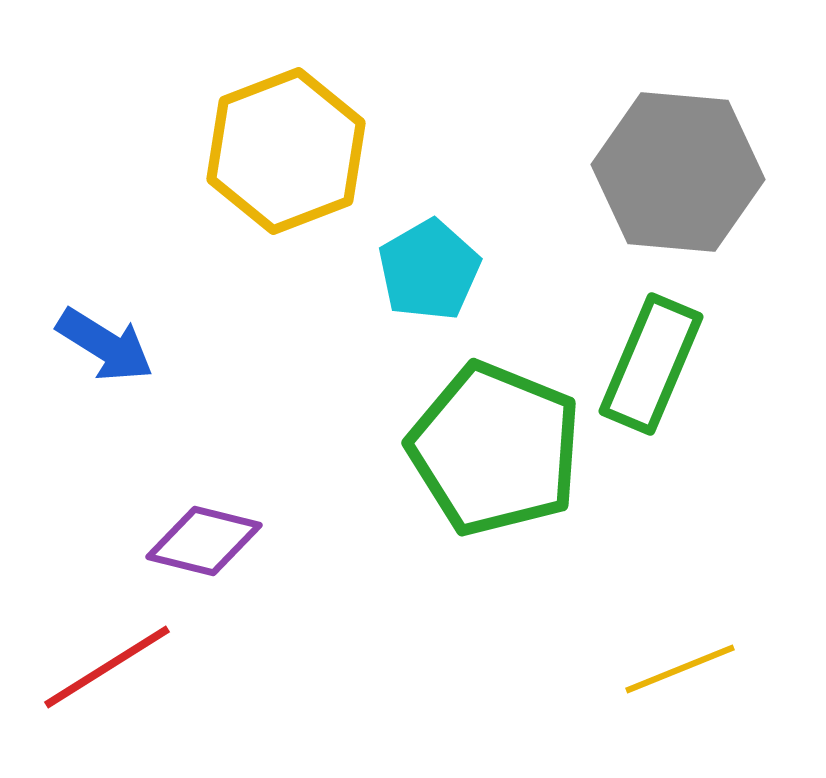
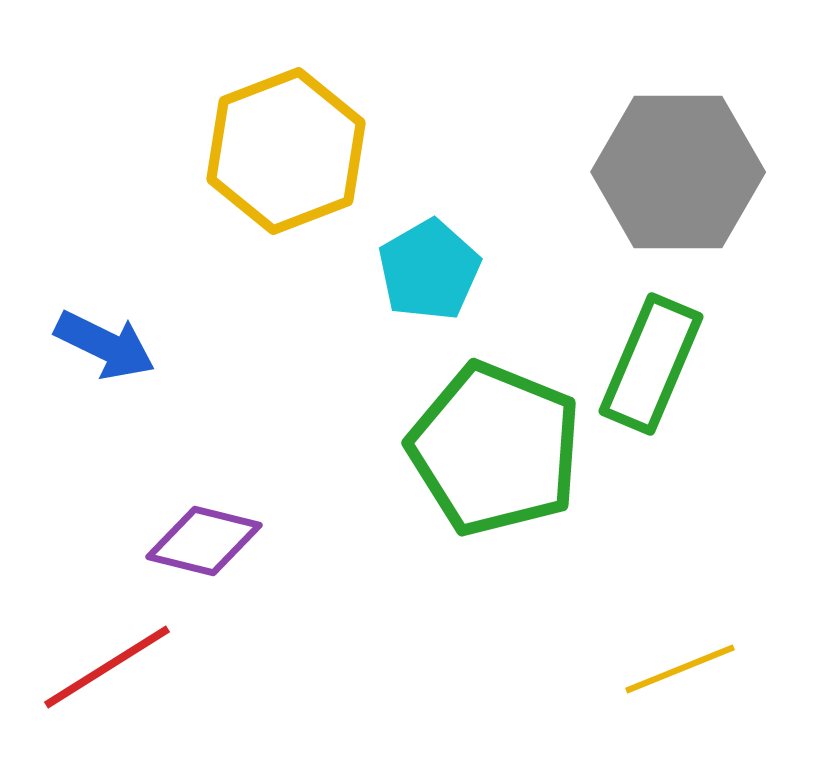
gray hexagon: rotated 5 degrees counterclockwise
blue arrow: rotated 6 degrees counterclockwise
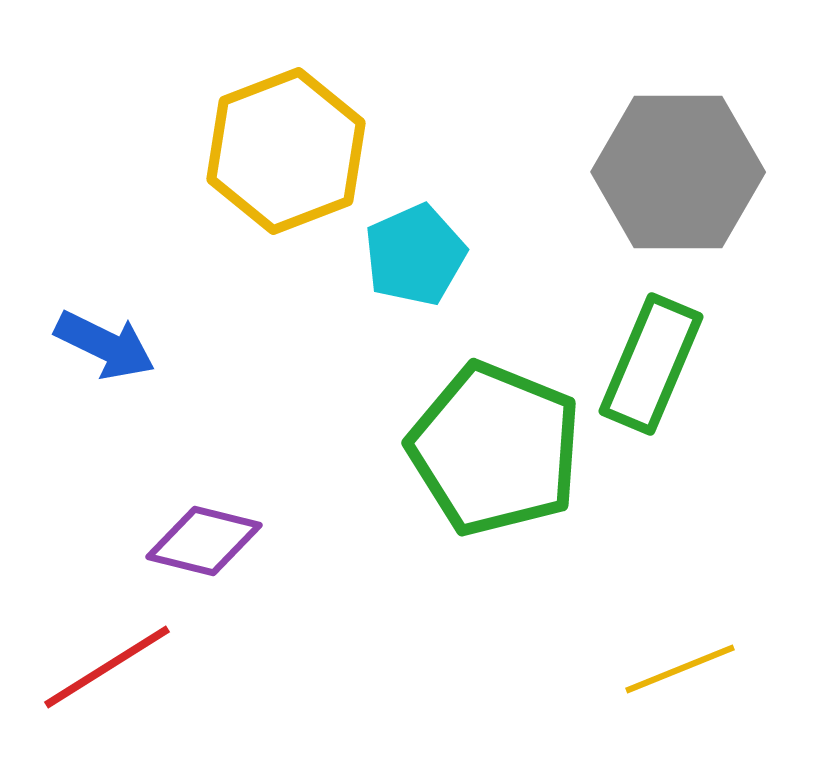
cyan pentagon: moved 14 px left, 15 px up; rotated 6 degrees clockwise
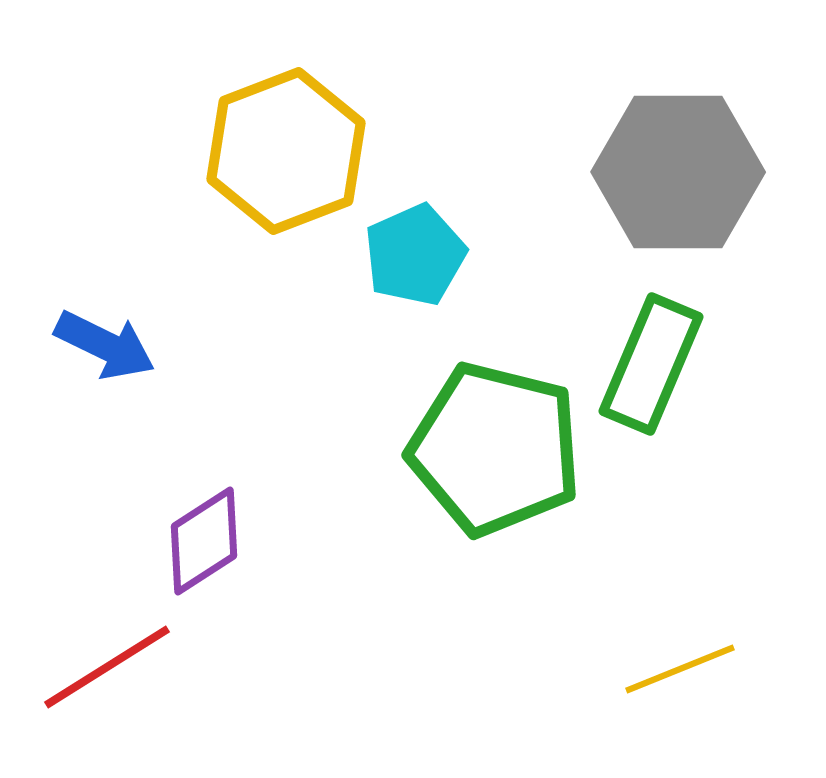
green pentagon: rotated 8 degrees counterclockwise
purple diamond: rotated 47 degrees counterclockwise
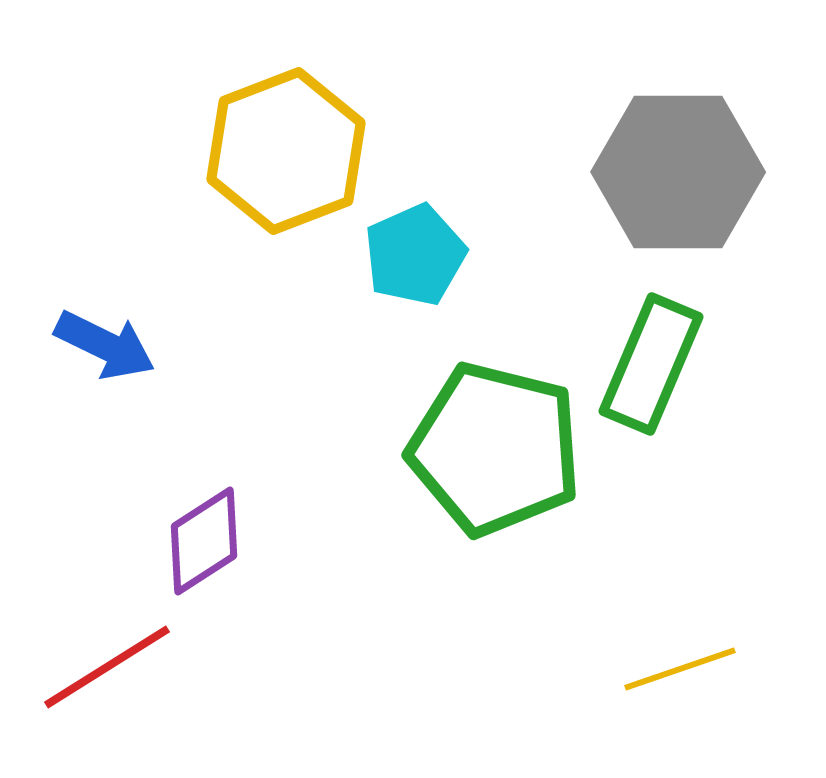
yellow line: rotated 3 degrees clockwise
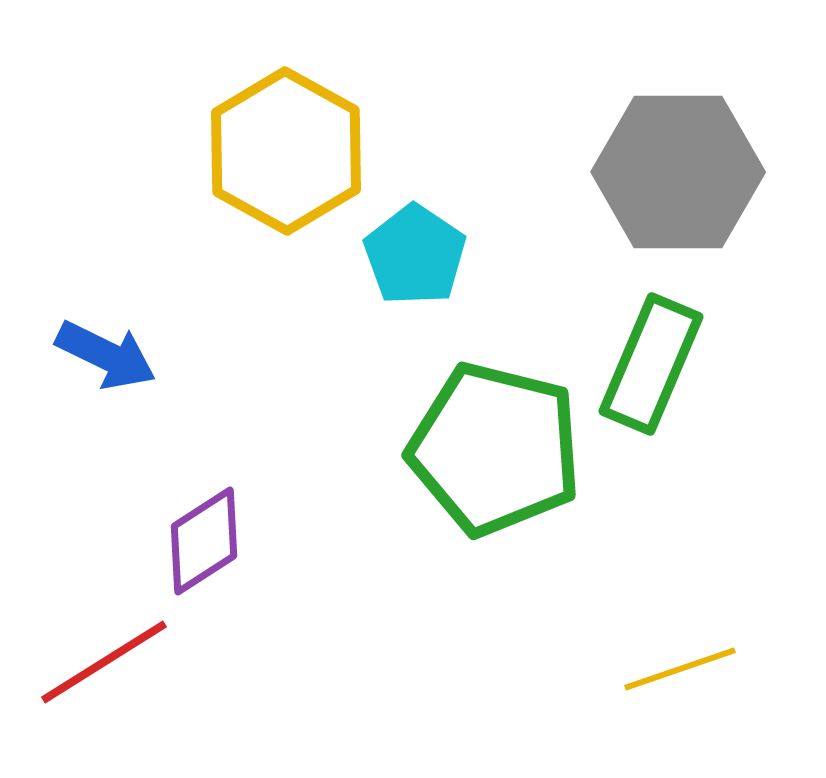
yellow hexagon: rotated 10 degrees counterclockwise
cyan pentagon: rotated 14 degrees counterclockwise
blue arrow: moved 1 px right, 10 px down
red line: moved 3 px left, 5 px up
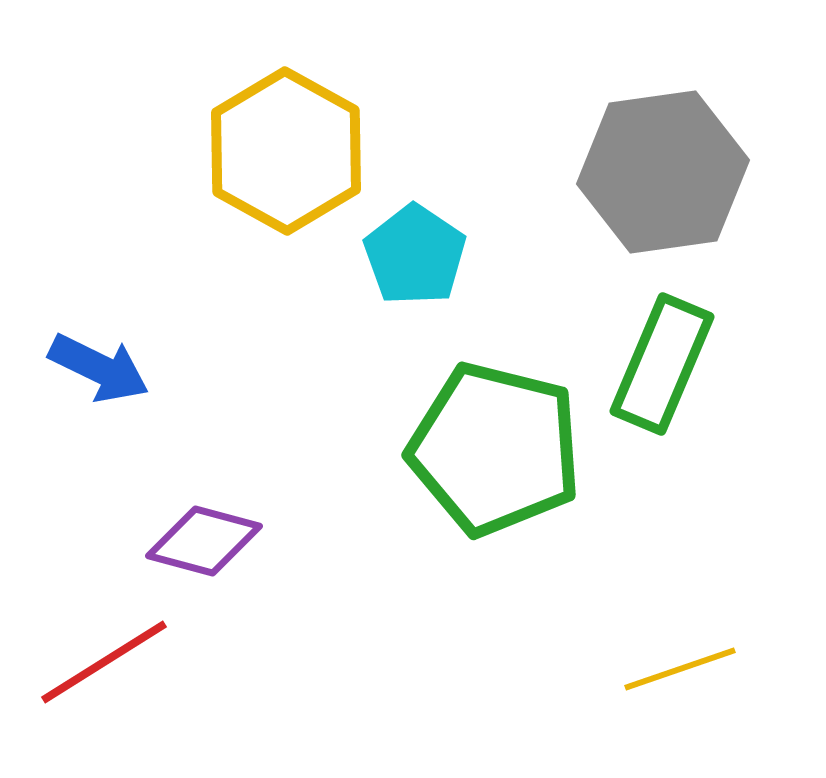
gray hexagon: moved 15 px left; rotated 8 degrees counterclockwise
blue arrow: moved 7 px left, 13 px down
green rectangle: moved 11 px right
purple diamond: rotated 48 degrees clockwise
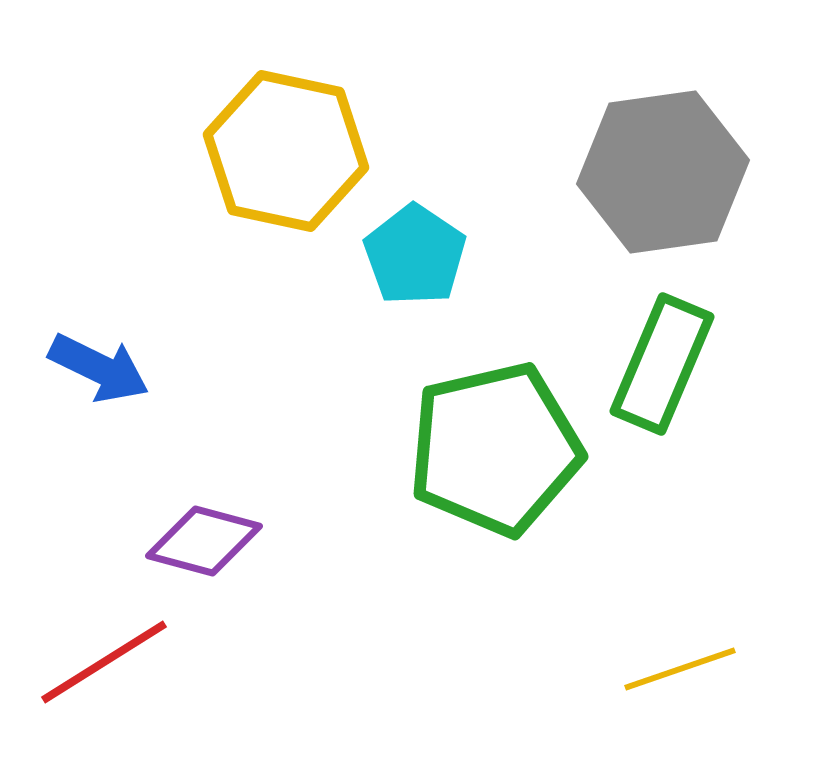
yellow hexagon: rotated 17 degrees counterclockwise
green pentagon: rotated 27 degrees counterclockwise
